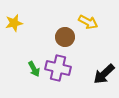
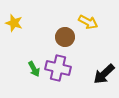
yellow star: rotated 30 degrees clockwise
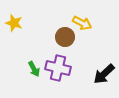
yellow arrow: moved 6 px left, 1 px down
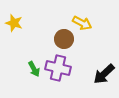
brown circle: moved 1 px left, 2 px down
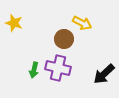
green arrow: moved 1 px down; rotated 42 degrees clockwise
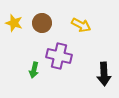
yellow arrow: moved 1 px left, 2 px down
brown circle: moved 22 px left, 16 px up
purple cross: moved 1 px right, 12 px up
black arrow: rotated 50 degrees counterclockwise
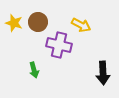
brown circle: moved 4 px left, 1 px up
purple cross: moved 11 px up
green arrow: rotated 28 degrees counterclockwise
black arrow: moved 1 px left, 1 px up
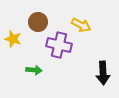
yellow star: moved 1 px left, 16 px down
green arrow: rotated 70 degrees counterclockwise
